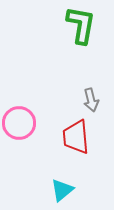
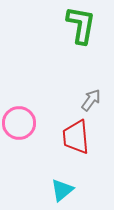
gray arrow: rotated 130 degrees counterclockwise
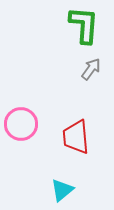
green L-shape: moved 3 px right; rotated 6 degrees counterclockwise
gray arrow: moved 31 px up
pink circle: moved 2 px right, 1 px down
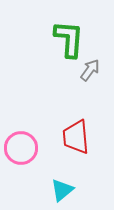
green L-shape: moved 15 px left, 14 px down
gray arrow: moved 1 px left, 1 px down
pink circle: moved 24 px down
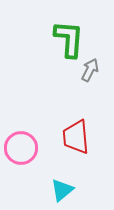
gray arrow: rotated 10 degrees counterclockwise
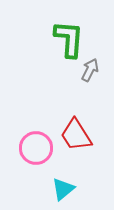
red trapezoid: moved 2 px up; rotated 27 degrees counterclockwise
pink circle: moved 15 px right
cyan triangle: moved 1 px right, 1 px up
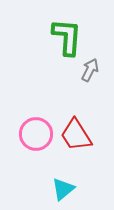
green L-shape: moved 2 px left, 2 px up
pink circle: moved 14 px up
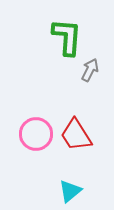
cyan triangle: moved 7 px right, 2 px down
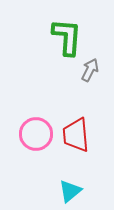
red trapezoid: rotated 27 degrees clockwise
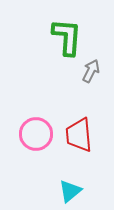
gray arrow: moved 1 px right, 1 px down
red trapezoid: moved 3 px right
